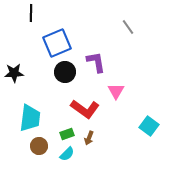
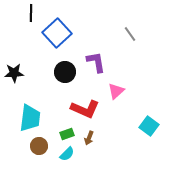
gray line: moved 2 px right, 7 px down
blue square: moved 10 px up; rotated 20 degrees counterclockwise
pink triangle: rotated 18 degrees clockwise
red L-shape: rotated 12 degrees counterclockwise
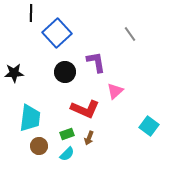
pink triangle: moved 1 px left
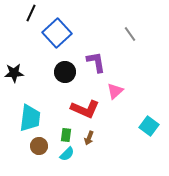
black line: rotated 24 degrees clockwise
green rectangle: moved 1 px left, 1 px down; rotated 64 degrees counterclockwise
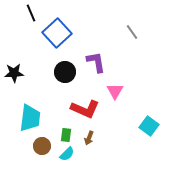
black line: rotated 48 degrees counterclockwise
gray line: moved 2 px right, 2 px up
pink triangle: rotated 18 degrees counterclockwise
brown circle: moved 3 px right
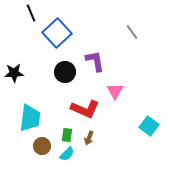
purple L-shape: moved 1 px left, 1 px up
green rectangle: moved 1 px right
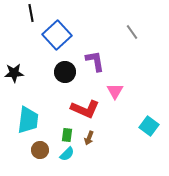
black line: rotated 12 degrees clockwise
blue square: moved 2 px down
cyan trapezoid: moved 2 px left, 2 px down
brown circle: moved 2 px left, 4 px down
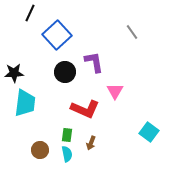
black line: moved 1 px left; rotated 36 degrees clockwise
purple L-shape: moved 1 px left, 1 px down
cyan trapezoid: moved 3 px left, 17 px up
cyan square: moved 6 px down
brown arrow: moved 2 px right, 5 px down
cyan semicircle: rotated 56 degrees counterclockwise
